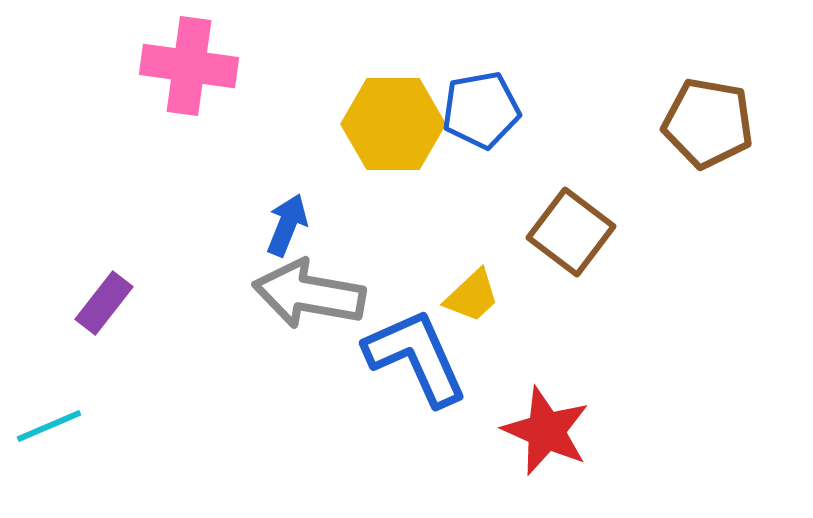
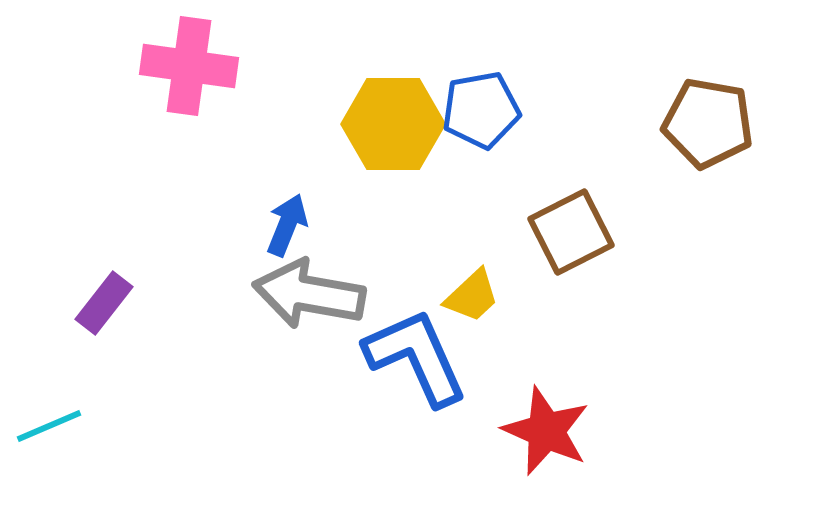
brown square: rotated 26 degrees clockwise
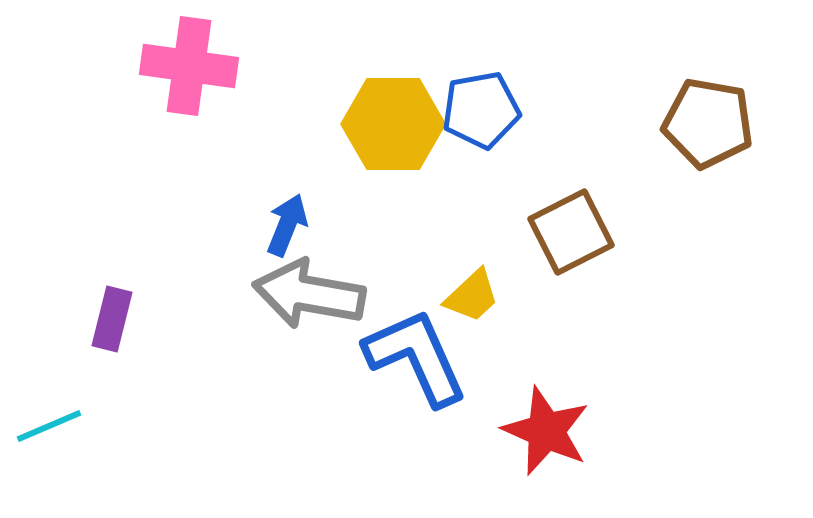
purple rectangle: moved 8 px right, 16 px down; rotated 24 degrees counterclockwise
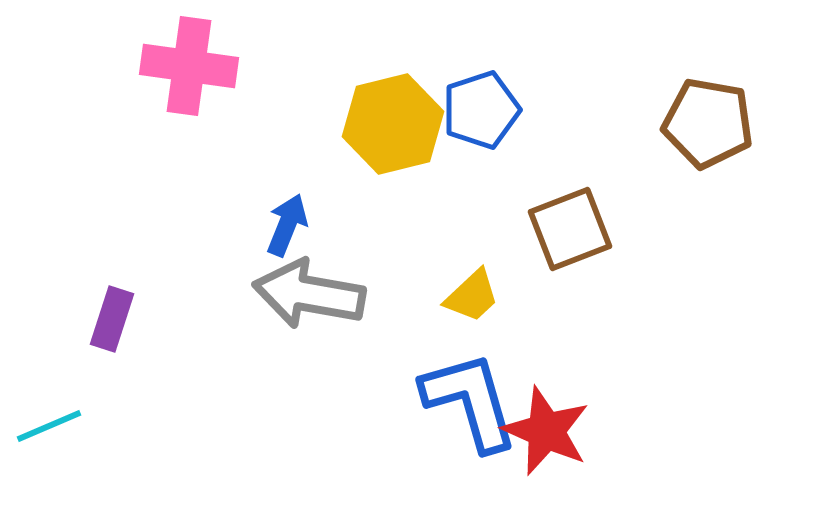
blue pentagon: rotated 8 degrees counterclockwise
yellow hexagon: rotated 14 degrees counterclockwise
brown square: moved 1 px left, 3 px up; rotated 6 degrees clockwise
purple rectangle: rotated 4 degrees clockwise
blue L-shape: moved 54 px right, 44 px down; rotated 8 degrees clockwise
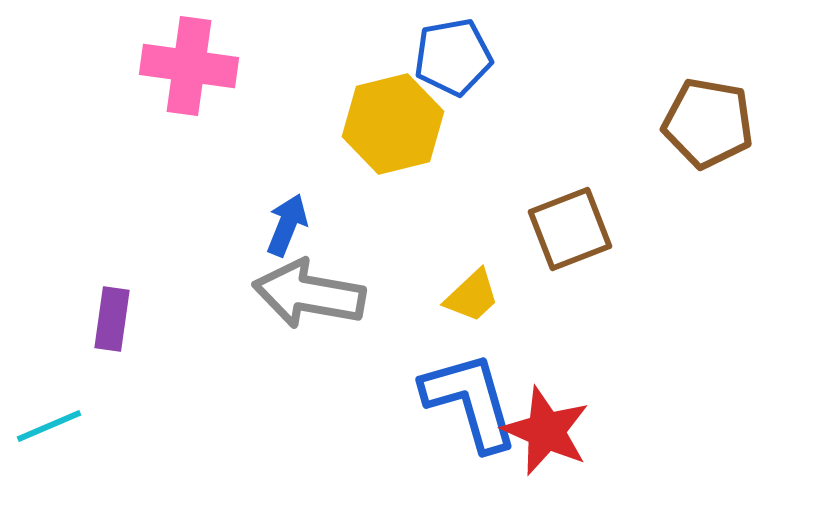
blue pentagon: moved 28 px left, 53 px up; rotated 8 degrees clockwise
purple rectangle: rotated 10 degrees counterclockwise
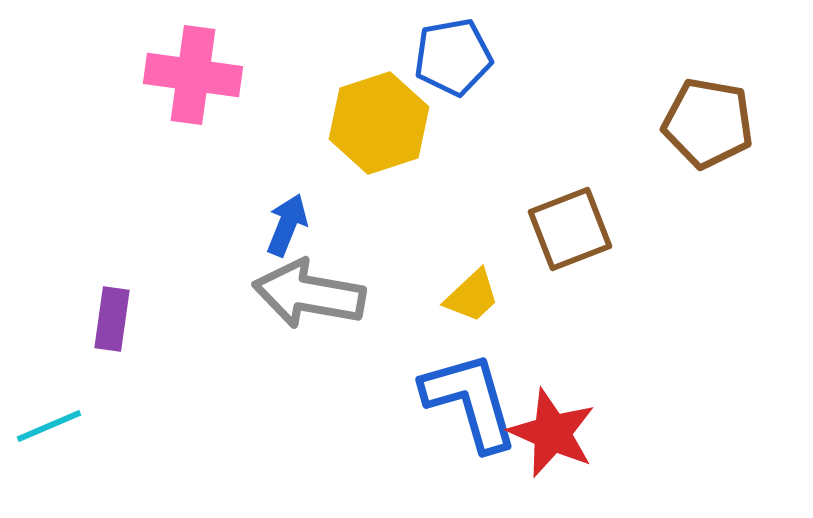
pink cross: moved 4 px right, 9 px down
yellow hexagon: moved 14 px left, 1 px up; rotated 4 degrees counterclockwise
red star: moved 6 px right, 2 px down
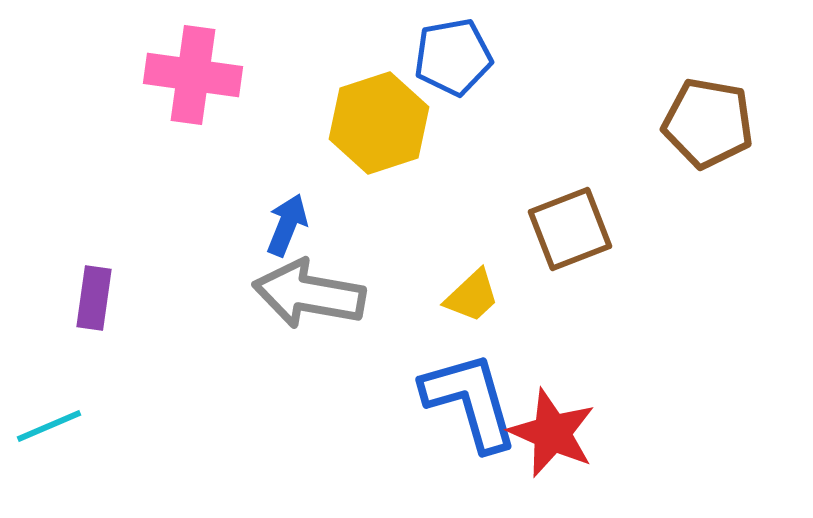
purple rectangle: moved 18 px left, 21 px up
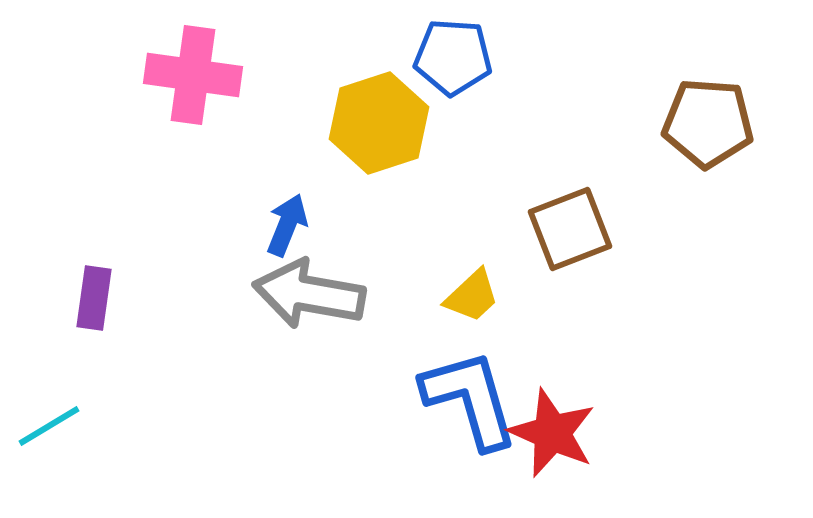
blue pentagon: rotated 14 degrees clockwise
brown pentagon: rotated 6 degrees counterclockwise
blue L-shape: moved 2 px up
cyan line: rotated 8 degrees counterclockwise
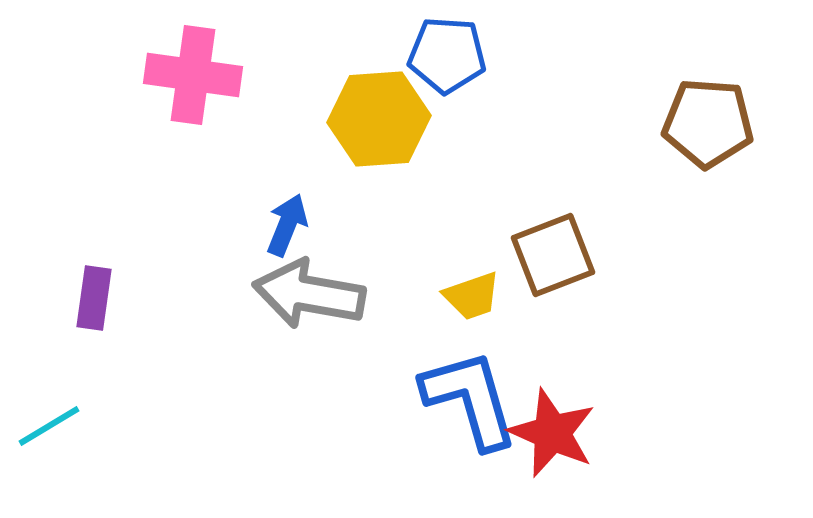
blue pentagon: moved 6 px left, 2 px up
yellow hexagon: moved 4 px up; rotated 14 degrees clockwise
brown square: moved 17 px left, 26 px down
yellow trapezoid: rotated 24 degrees clockwise
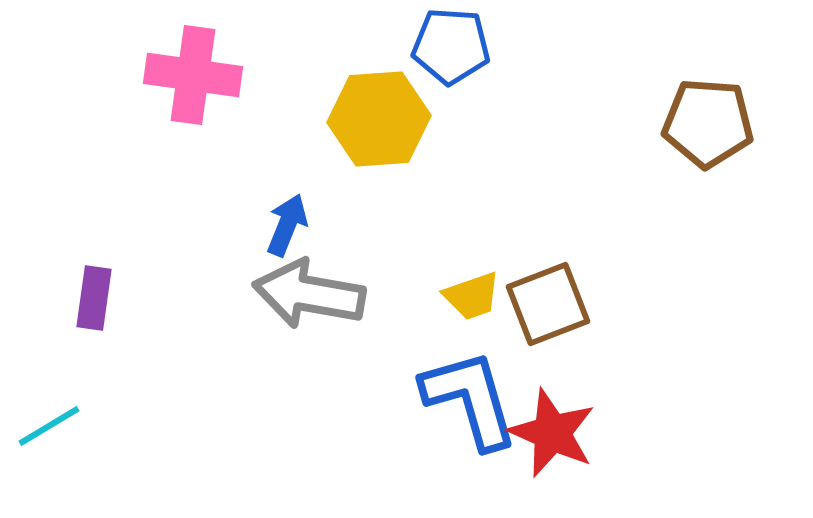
blue pentagon: moved 4 px right, 9 px up
brown square: moved 5 px left, 49 px down
